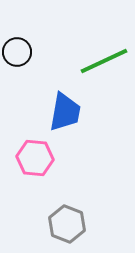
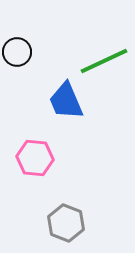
blue trapezoid: moved 1 px right, 11 px up; rotated 147 degrees clockwise
gray hexagon: moved 1 px left, 1 px up
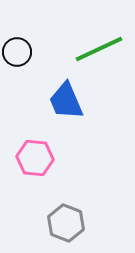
green line: moved 5 px left, 12 px up
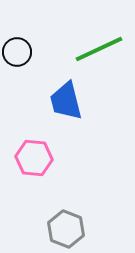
blue trapezoid: rotated 9 degrees clockwise
pink hexagon: moved 1 px left
gray hexagon: moved 6 px down
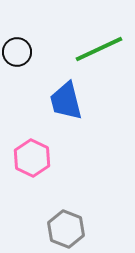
pink hexagon: moved 2 px left; rotated 21 degrees clockwise
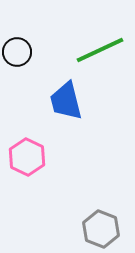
green line: moved 1 px right, 1 px down
pink hexagon: moved 5 px left, 1 px up
gray hexagon: moved 35 px right
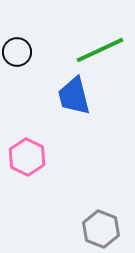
blue trapezoid: moved 8 px right, 5 px up
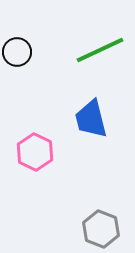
blue trapezoid: moved 17 px right, 23 px down
pink hexagon: moved 8 px right, 5 px up
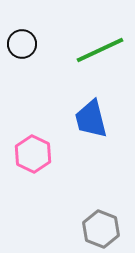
black circle: moved 5 px right, 8 px up
pink hexagon: moved 2 px left, 2 px down
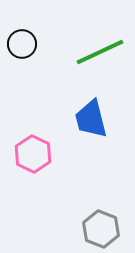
green line: moved 2 px down
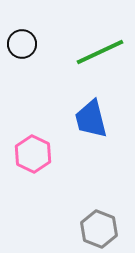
gray hexagon: moved 2 px left
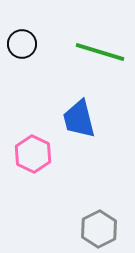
green line: rotated 42 degrees clockwise
blue trapezoid: moved 12 px left
gray hexagon: rotated 12 degrees clockwise
